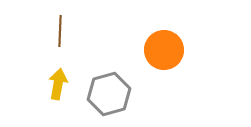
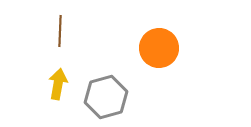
orange circle: moved 5 px left, 2 px up
gray hexagon: moved 3 px left, 3 px down
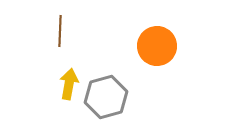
orange circle: moved 2 px left, 2 px up
yellow arrow: moved 11 px right
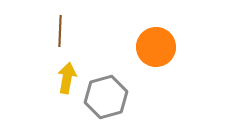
orange circle: moved 1 px left, 1 px down
yellow arrow: moved 2 px left, 6 px up
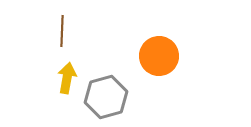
brown line: moved 2 px right
orange circle: moved 3 px right, 9 px down
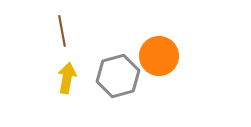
brown line: rotated 12 degrees counterclockwise
gray hexagon: moved 12 px right, 21 px up
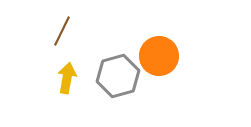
brown line: rotated 36 degrees clockwise
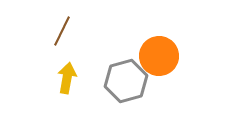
gray hexagon: moved 8 px right, 5 px down
